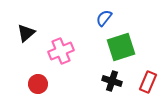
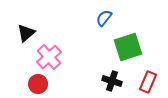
green square: moved 7 px right
pink cross: moved 12 px left, 6 px down; rotated 20 degrees counterclockwise
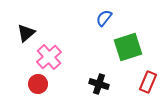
black cross: moved 13 px left, 3 px down
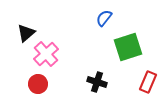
pink cross: moved 3 px left, 3 px up
black cross: moved 2 px left, 2 px up
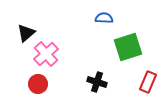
blue semicircle: rotated 54 degrees clockwise
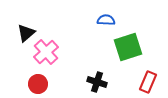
blue semicircle: moved 2 px right, 2 px down
pink cross: moved 2 px up
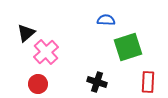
red rectangle: rotated 20 degrees counterclockwise
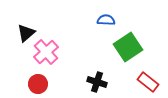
green square: rotated 16 degrees counterclockwise
red rectangle: rotated 55 degrees counterclockwise
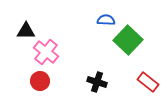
black triangle: moved 2 px up; rotated 42 degrees clockwise
green square: moved 7 px up; rotated 12 degrees counterclockwise
pink cross: rotated 10 degrees counterclockwise
red circle: moved 2 px right, 3 px up
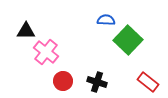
red circle: moved 23 px right
